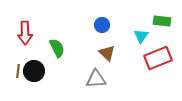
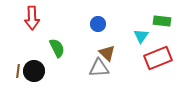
blue circle: moved 4 px left, 1 px up
red arrow: moved 7 px right, 15 px up
gray triangle: moved 3 px right, 11 px up
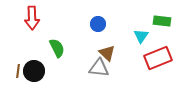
gray triangle: rotated 10 degrees clockwise
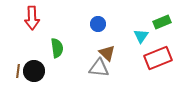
green rectangle: moved 1 px down; rotated 30 degrees counterclockwise
green semicircle: rotated 18 degrees clockwise
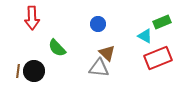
cyan triangle: moved 4 px right; rotated 35 degrees counterclockwise
green semicircle: rotated 144 degrees clockwise
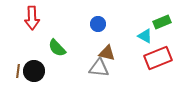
brown triangle: rotated 30 degrees counterclockwise
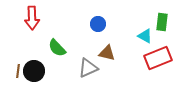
green rectangle: rotated 60 degrees counterclockwise
gray triangle: moved 11 px left; rotated 30 degrees counterclockwise
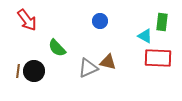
red arrow: moved 5 px left, 2 px down; rotated 35 degrees counterclockwise
blue circle: moved 2 px right, 3 px up
brown triangle: moved 1 px right, 9 px down
red rectangle: rotated 24 degrees clockwise
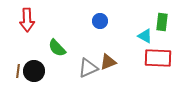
red arrow: rotated 35 degrees clockwise
brown triangle: rotated 36 degrees counterclockwise
